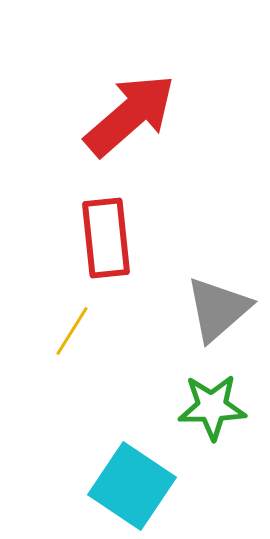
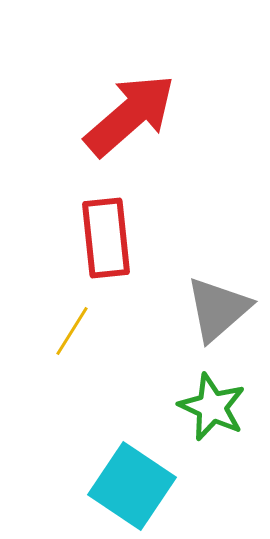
green star: rotated 26 degrees clockwise
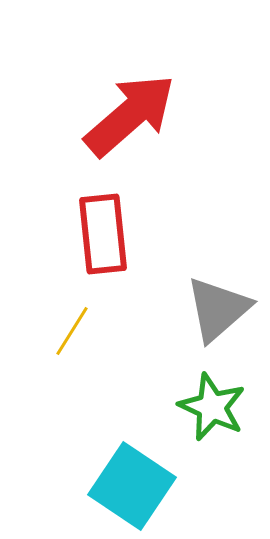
red rectangle: moved 3 px left, 4 px up
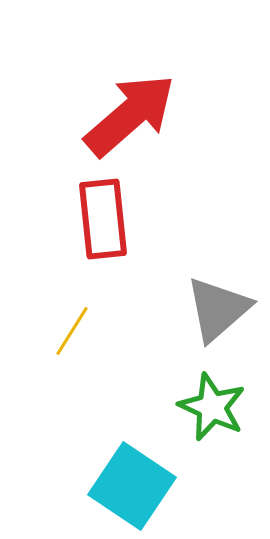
red rectangle: moved 15 px up
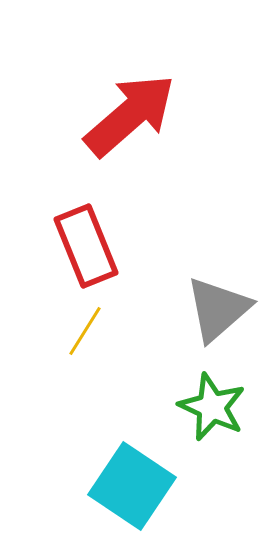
red rectangle: moved 17 px left, 27 px down; rotated 16 degrees counterclockwise
yellow line: moved 13 px right
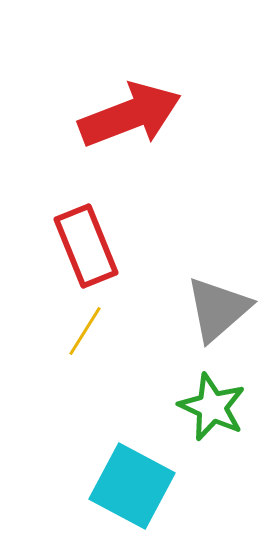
red arrow: rotated 20 degrees clockwise
cyan square: rotated 6 degrees counterclockwise
